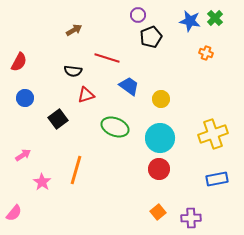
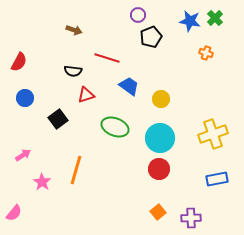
brown arrow: rotated 49 degrees clockwise
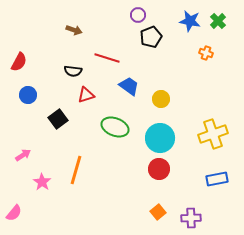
green cross: moved 3 px right, 3 px down
blue circle: moved 3 px right, 3 px up
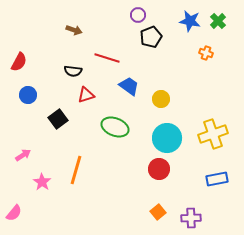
cyan circle: moved 7 px right
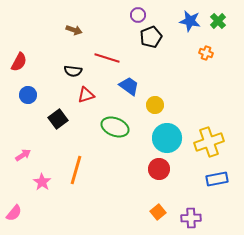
yellow circle: moved 6 px left, 6 px down
yellow cross: moved 4 px left, 8 px down
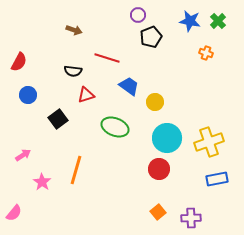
yellow circle: moved 3 px up
